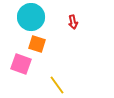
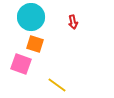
orange square: moved 2 px left
yellow line: rotated 18 degrees counterclockwise
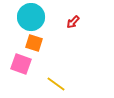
red arrow: rotated 56 degrees clockwise
orange square: moved 1 px left, 1 px up
yellow line: moved 1 px left, 1 px up
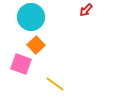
red arrow: moved 13 px right, 12 px up
orange square: moved 2 px right, 2 px down; rotated 30 degrees clockwise
yellow line: moved 1 px left
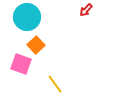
cyan circle: moved 4 px left
yellow line: rotated 18 degrees clockwise
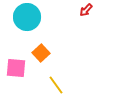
orange square: moved 5 px right, 8 px down
pink square: moved 5 px left, 4 px down; rotated 15 degrees counterclockwise
yellow line: moved 1 px right, 1 px down
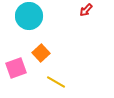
cyan circle: moved 2 px right, 1 px up
pink square: rotated 25 degrees counterclockwise
yellow line: moved 3 px up; rotated 24 degrees counterclockwise
